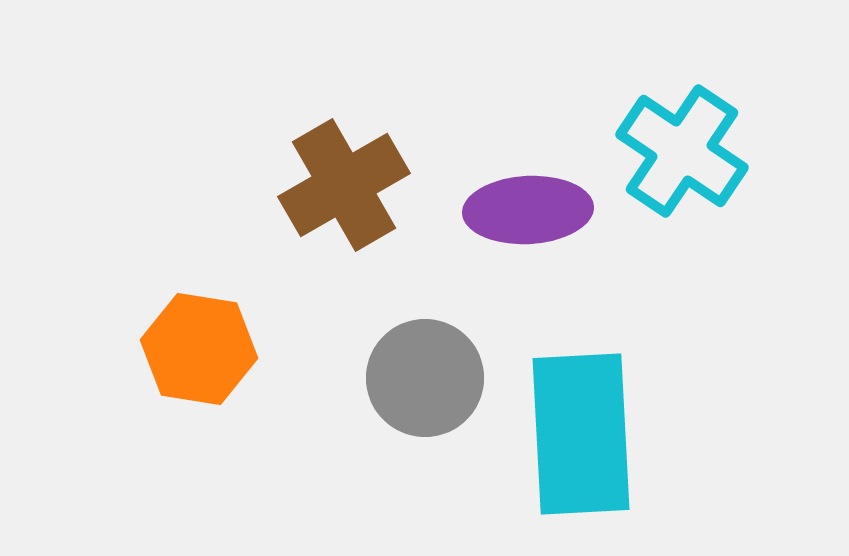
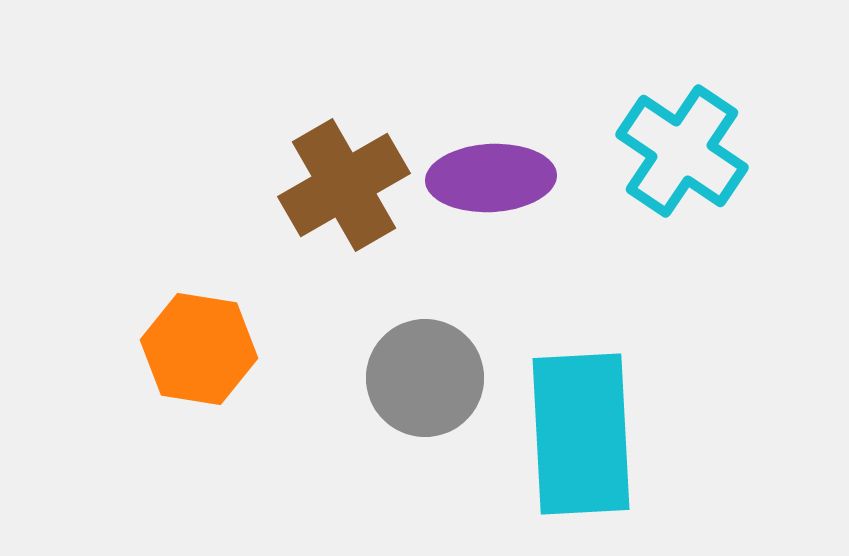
purple ellipse: moved 37 px left, 32 px up
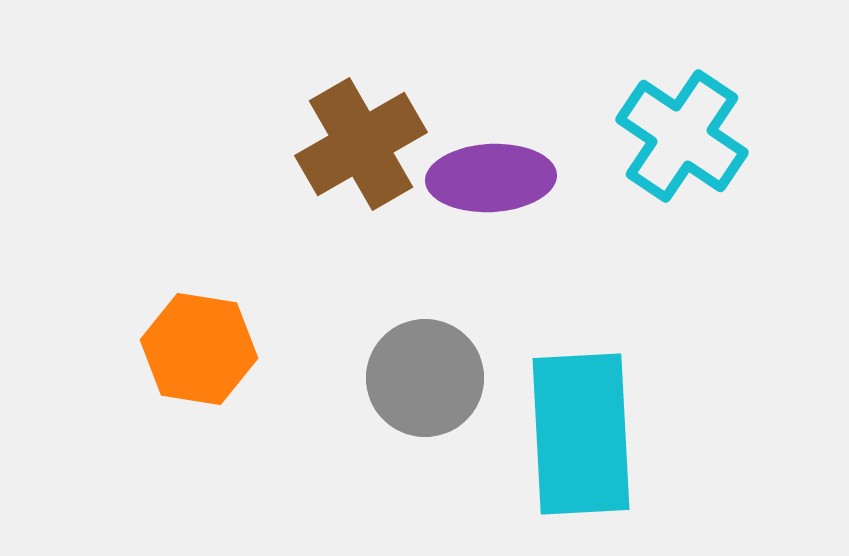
cyan cross: moved 15 px up
brown cross: moved 17 px right, 41 px up
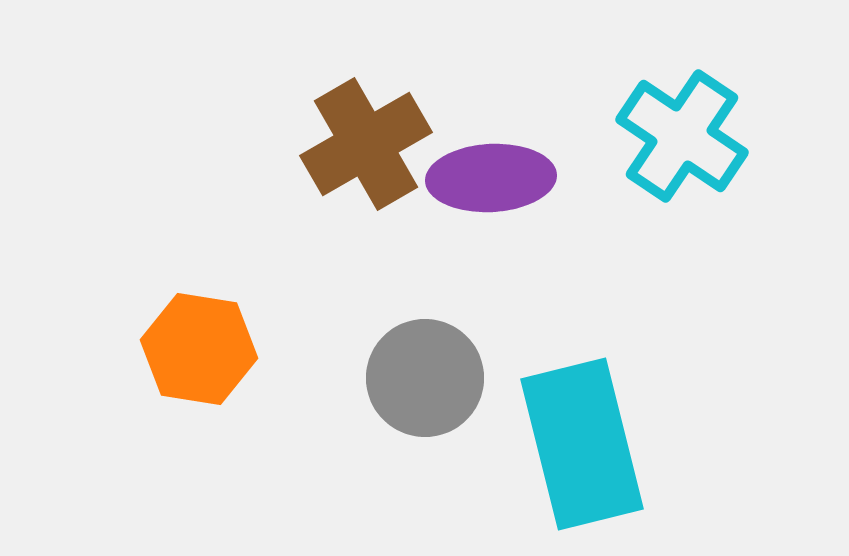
brown cross: moved 5 px right
cyan rectangle: moved 1 px right, 10 px down; rotated 11 degrees counterclockwise
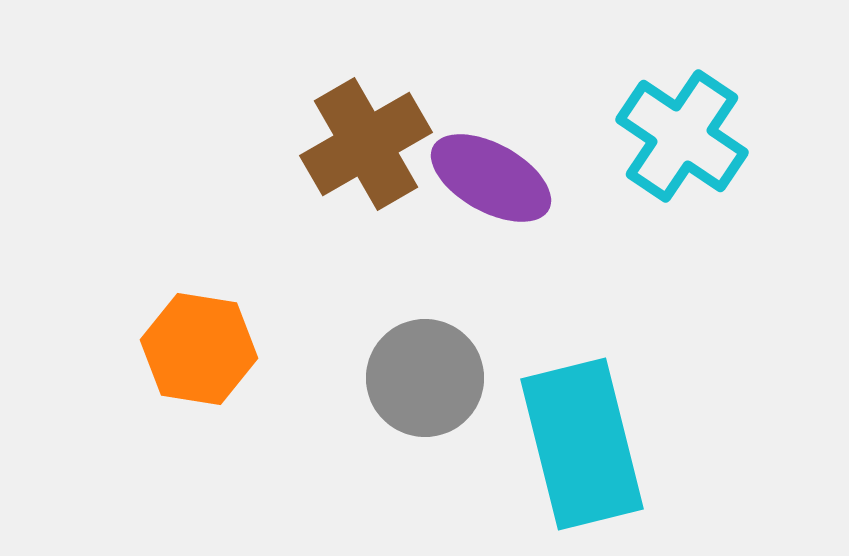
purple ellipse: rotated 32 degrees clockwise
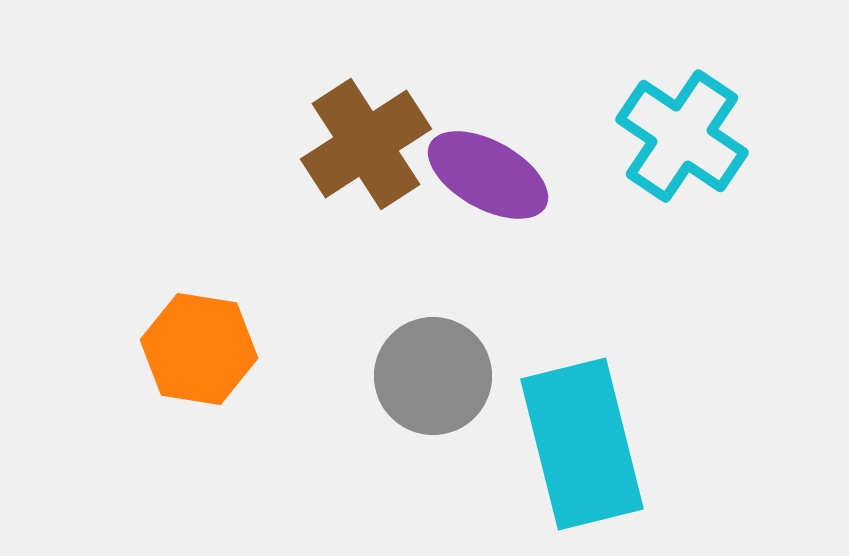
brown cross: rotated 3 degrees counterclockwise
purple ellipse: moved 3 px left, 3 px up
gray circle: moved 8 px right, 2 px up
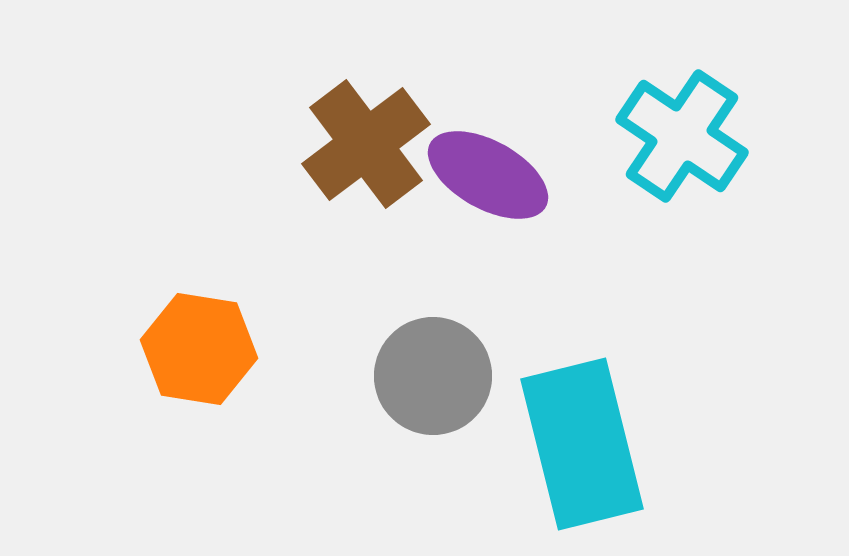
brown cross: rotated 4 degrees counterclockwise
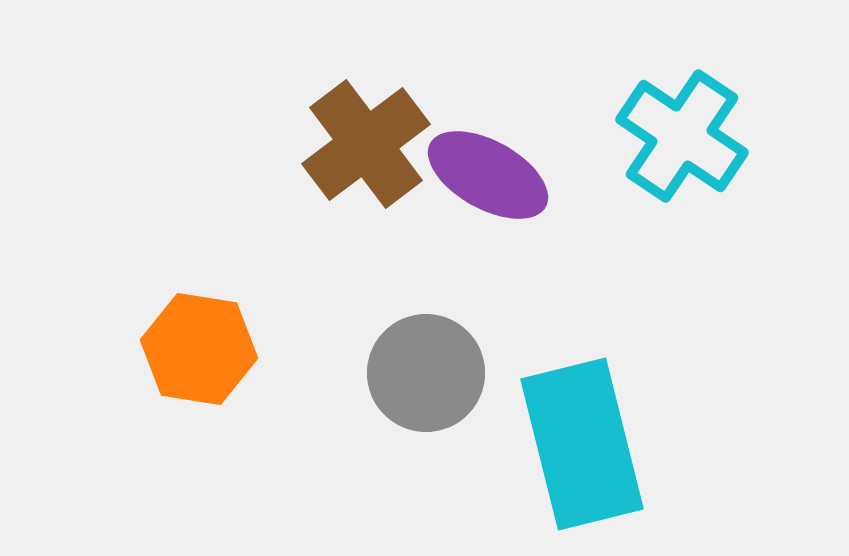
gray circle: moved 7 px left, 3 px up
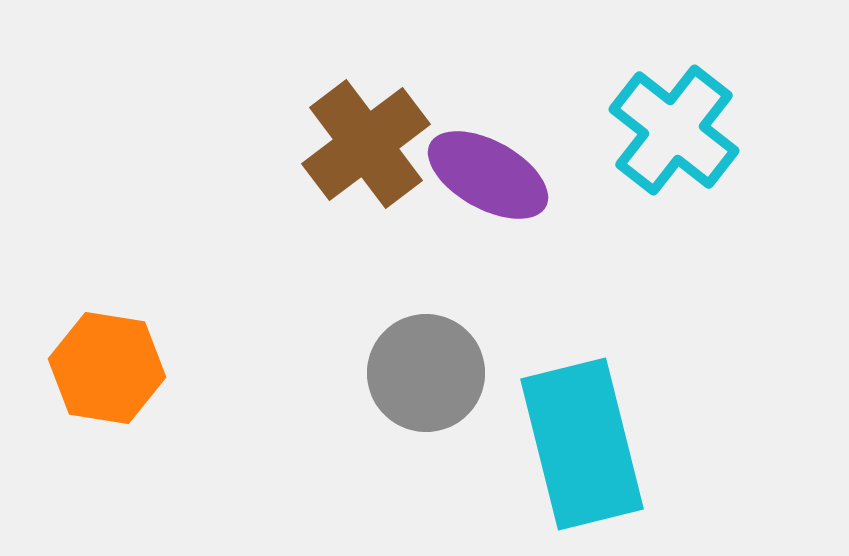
cyan cross: moved 8 px left, 6 px up; rotated 4 degrees clockwise
orange hexagon: moved 92 px left, 19 px down
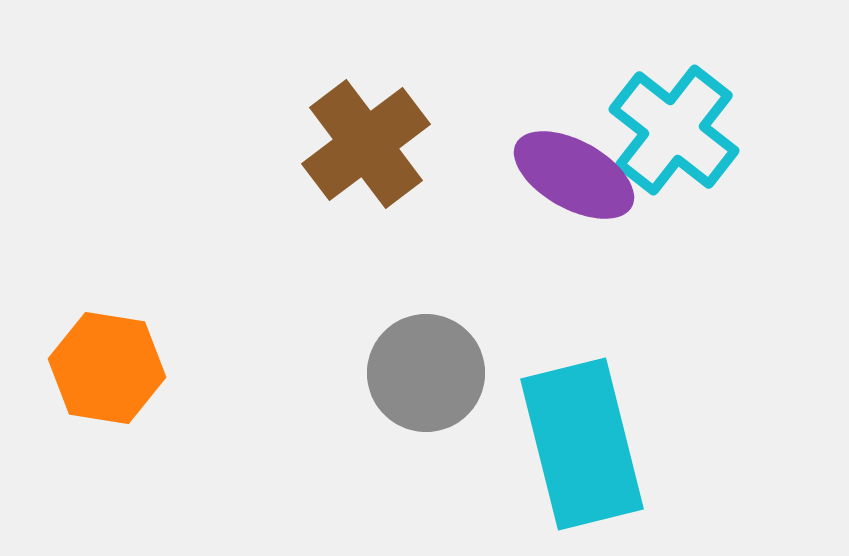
purple ellipse: moved 86 px right
